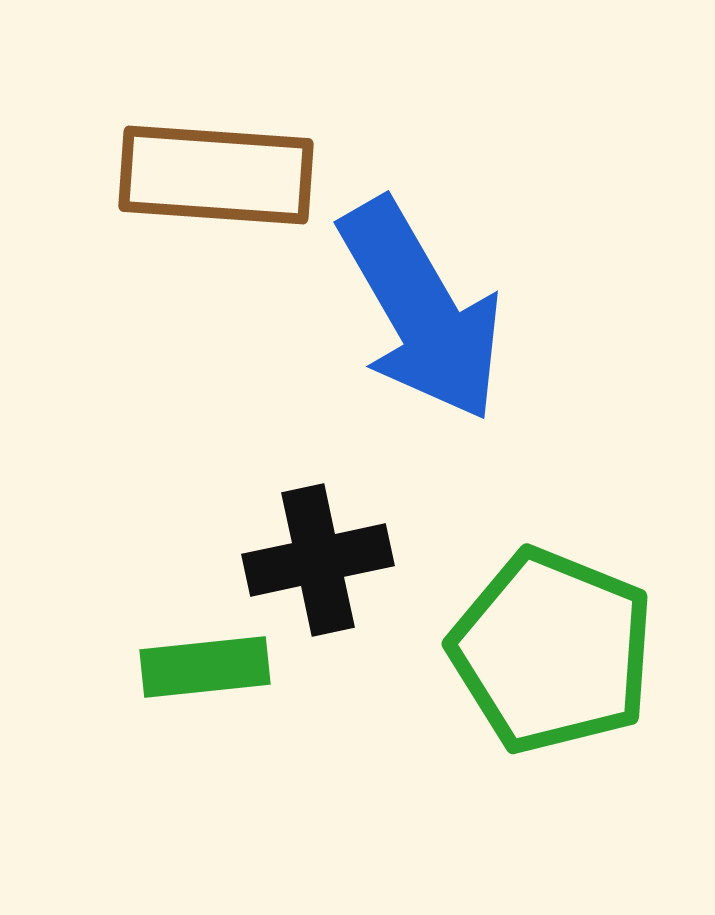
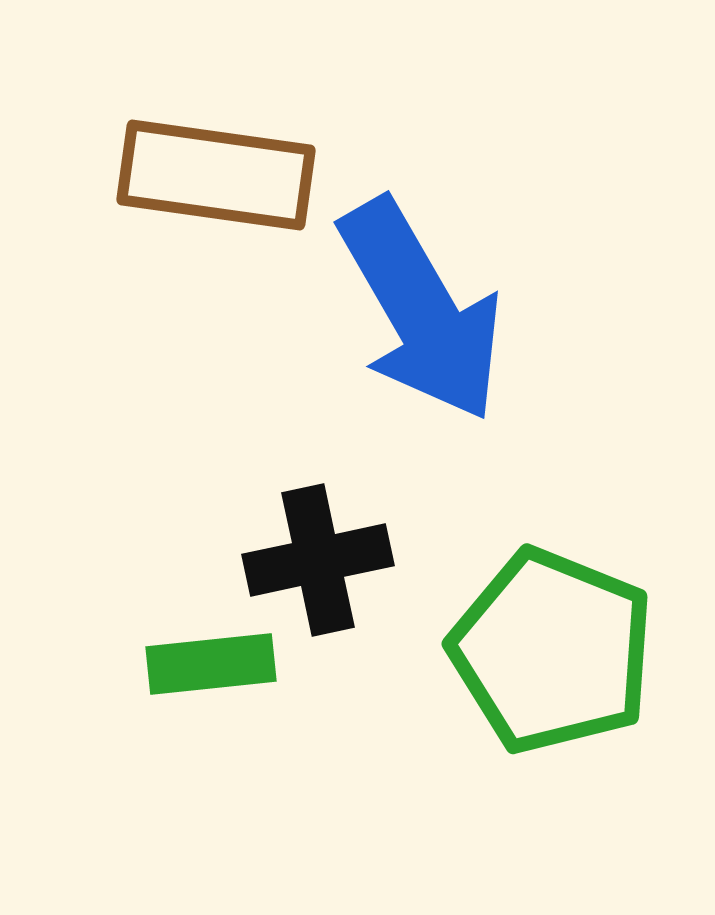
brown rectangle: rotated 4 degrees clockwise
green rectangle: moved 6 px right, 3 px up
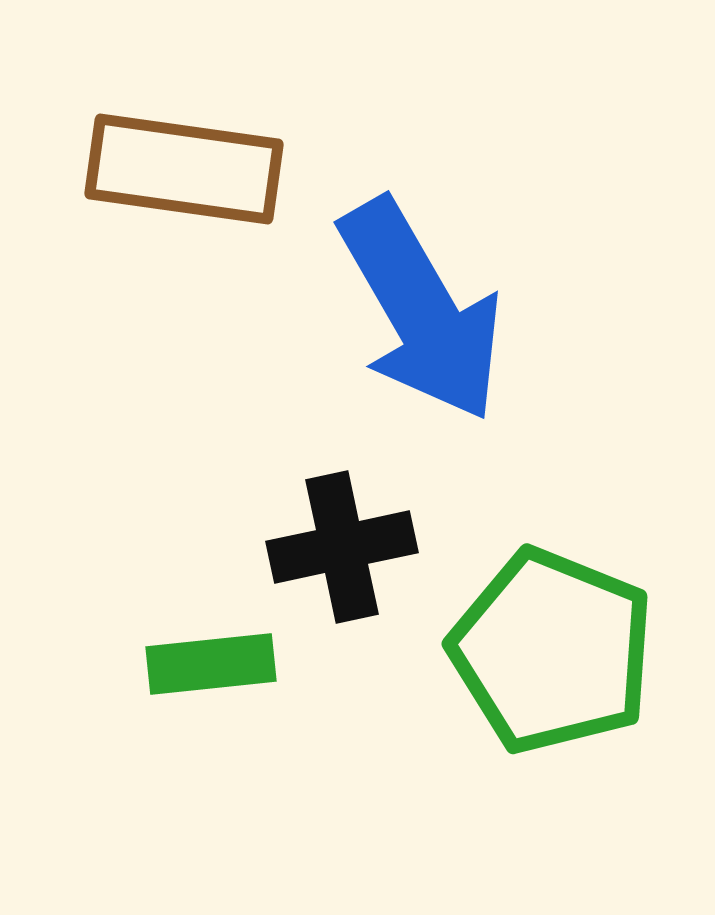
brown rectangle: moved 32 px left, 6 px up
black cross: moved 24 px right, 13 px up
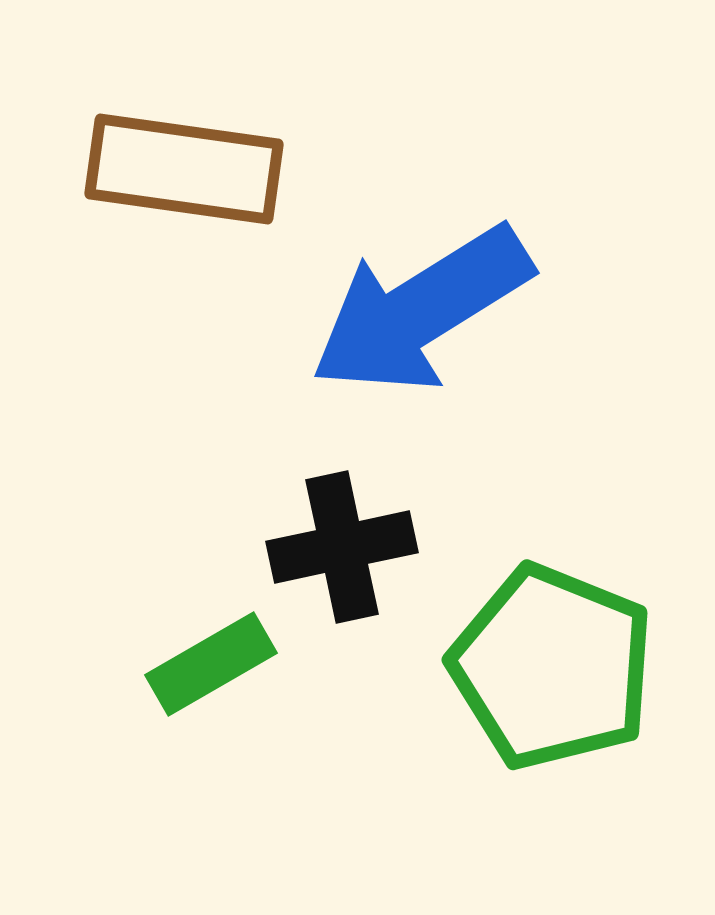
blue arrow: rotated 88 degrees clockwise
green pentagon: moved 16 px down
green rectangle: rotated 24 degrees counterclockwise
